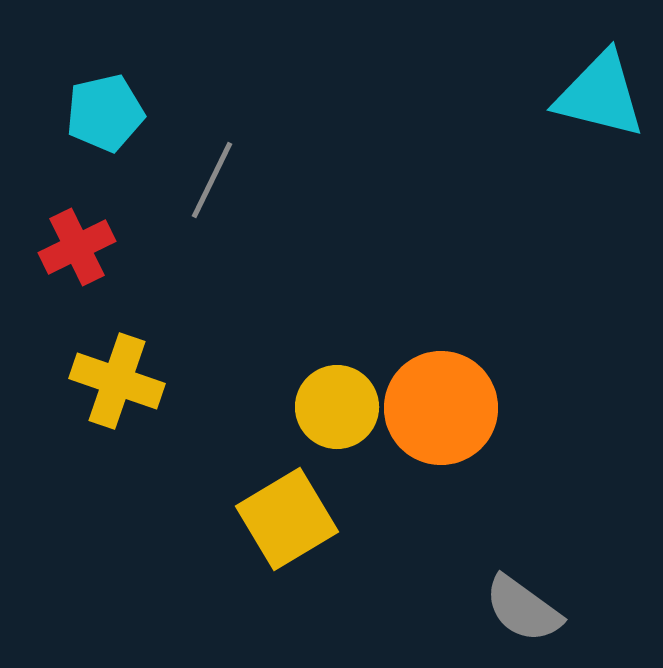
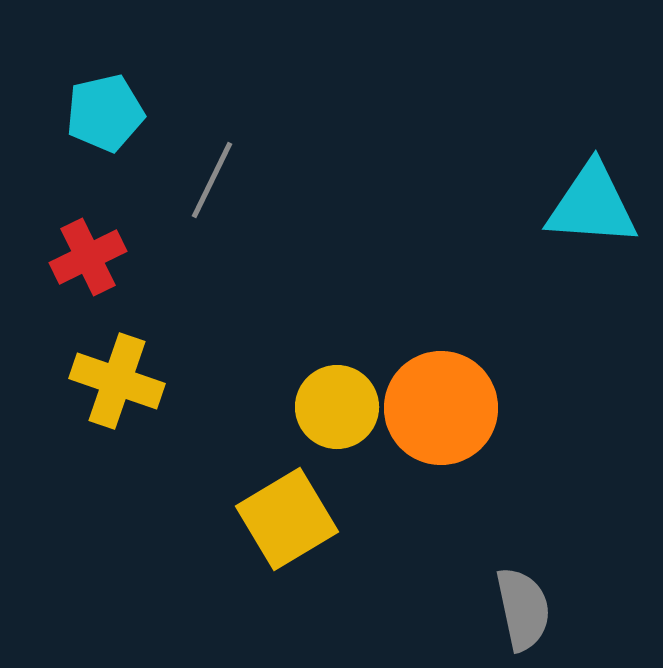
cyan triangle: moved 8 px left, 110 px down; rotated 10 degrees counterclockwise
red cross: moved 11 px right, 10 px down
gray semicircle: rotated 138 degrees counterclockwise
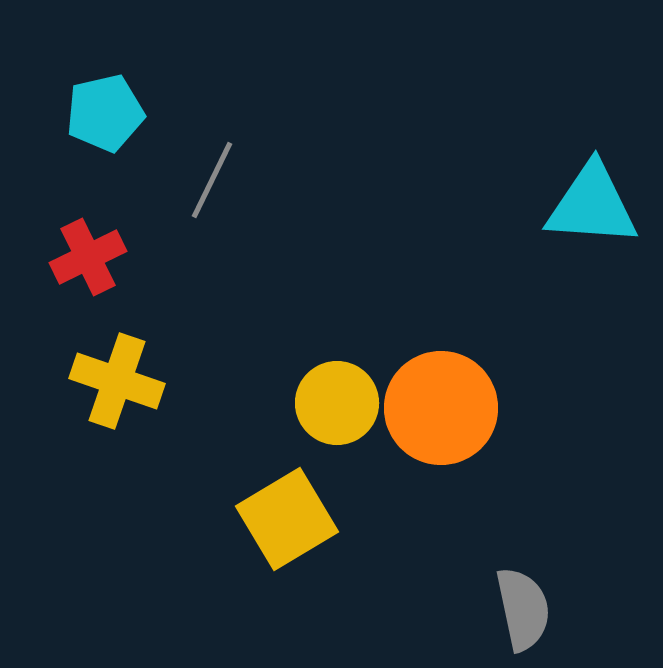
yellow circle: moved 4 px up
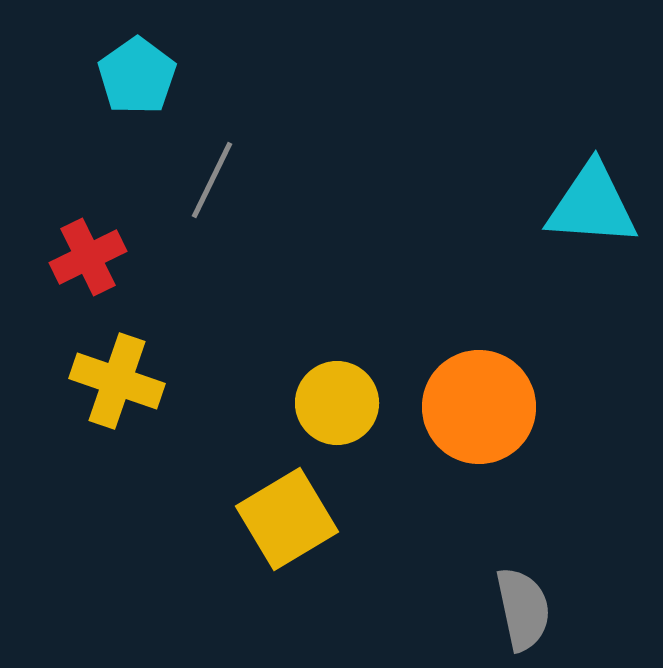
cyan pentagon: moved 32 px right, 37 px up; rotated 22 degrees counterclockwise
orange circle: moved 38 px right, 1 px up
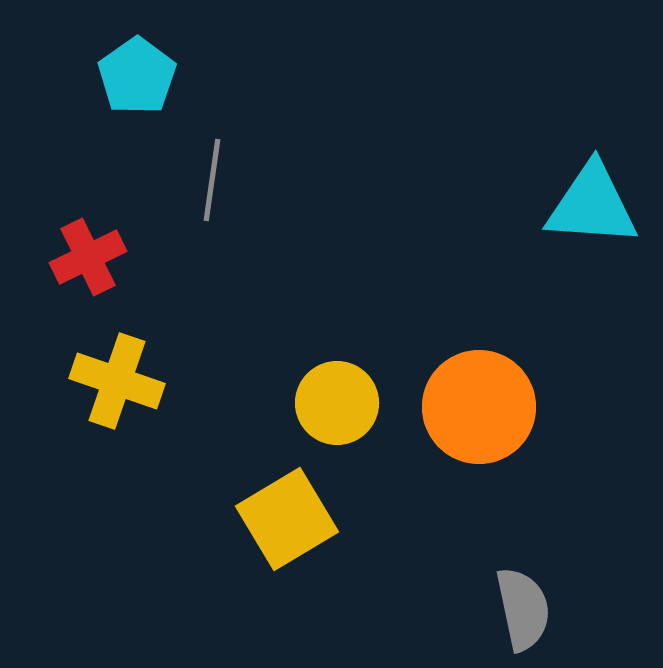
gray line: rotated 18 degrees counterclockwise
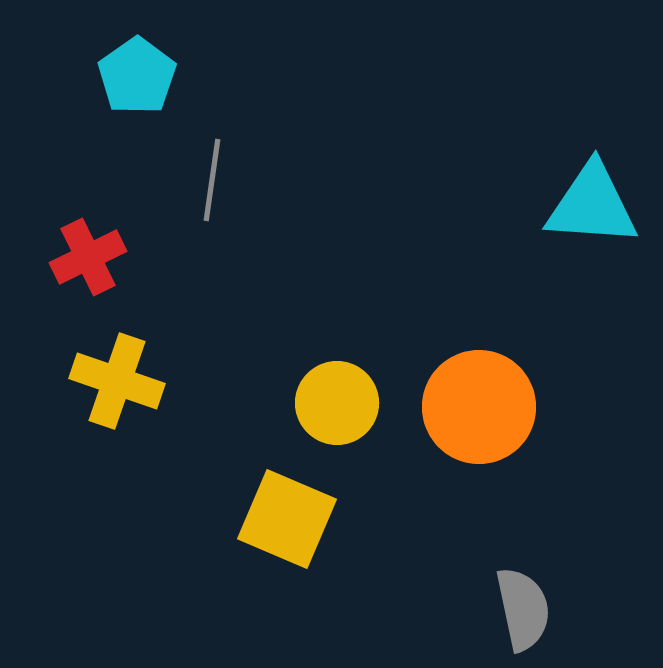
yellow square: rotated 36 degrees counterclockwise
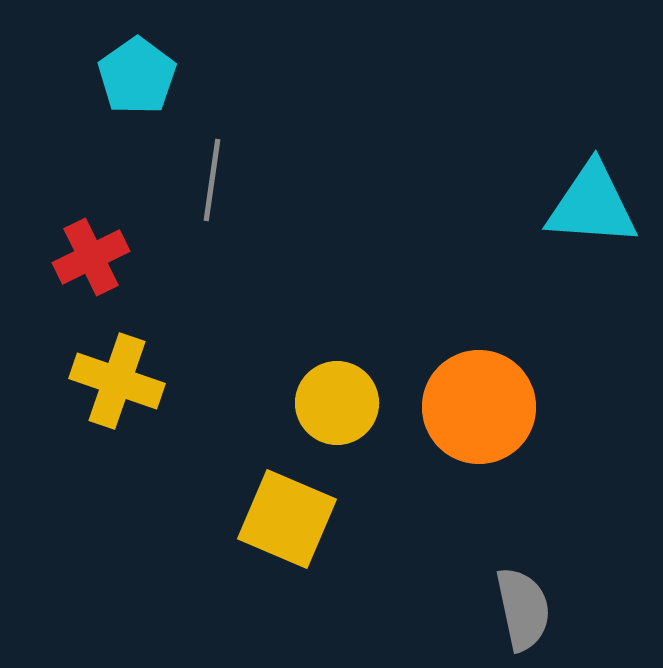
red cross: moved 3 px right
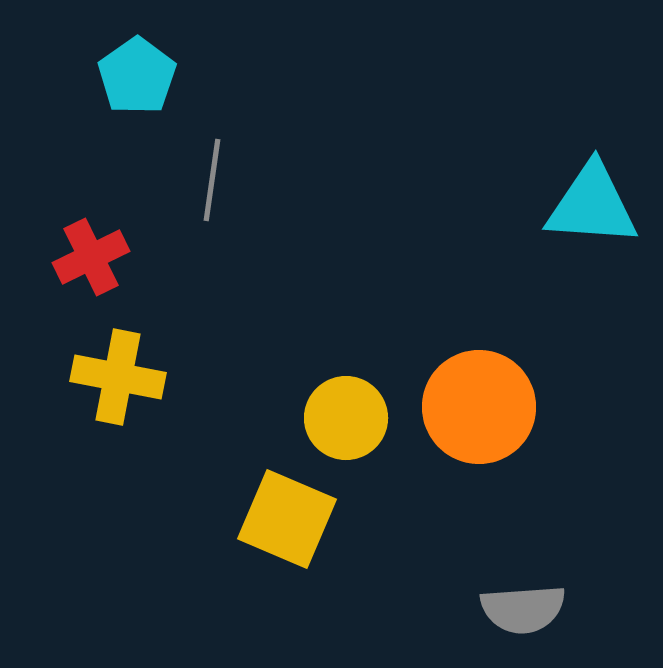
yellow cross: moved 1 px right, 4 px up; rotated 8 degrees counterclockwise
yellow circle: moved 9 px right, 15 px down
gray semicircle: rotated 98 degrees clockwise
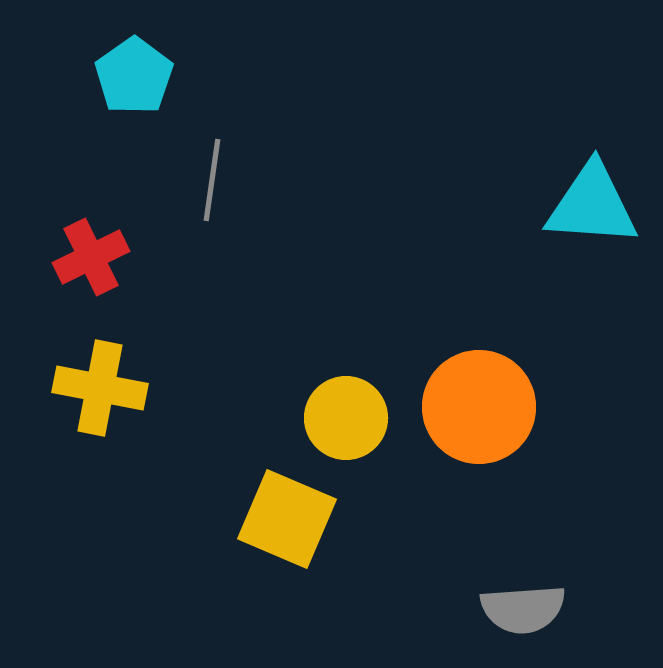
cyan pentagon: moved 3 px left
yellow cross: moved 18 px left, 11 px down
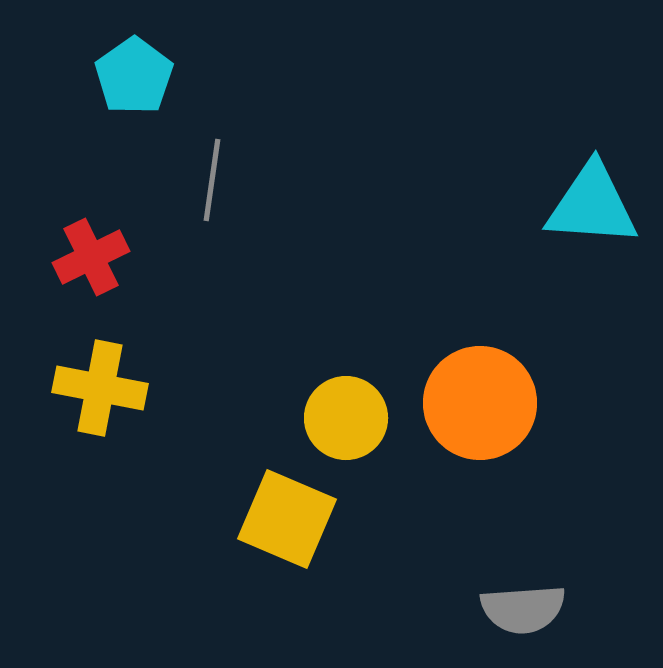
orange circle: moved 1 px right, 4 px up
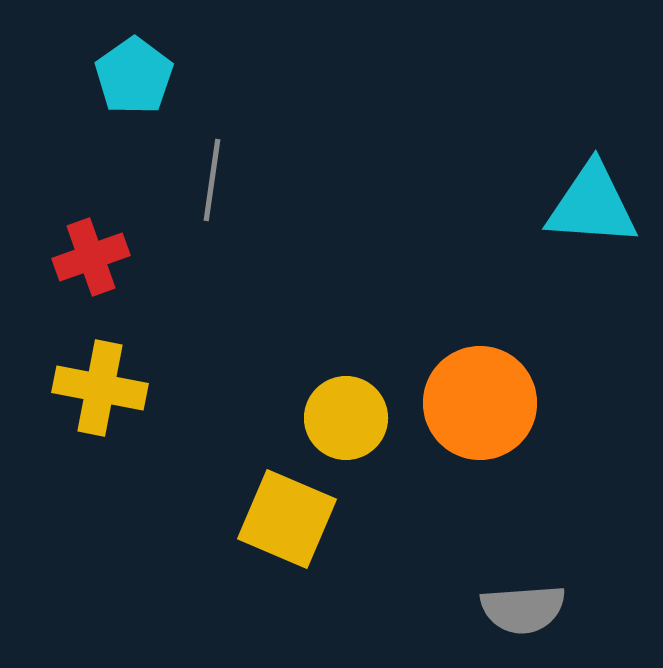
red cross: rotated 6 degrees clockwise
